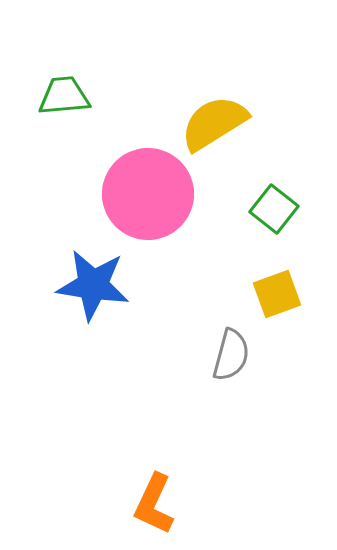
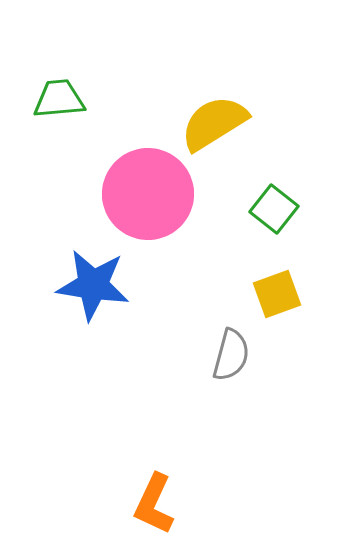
green trapezoid: moved 5 px left, 3 px down
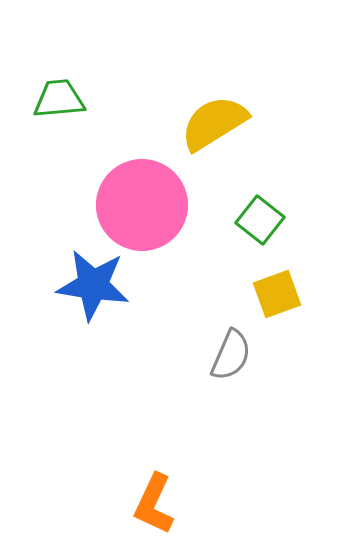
pink circle: moved 6 px left, 11 px down
green square: moved 14 px left, 11 px down
gray semicircle: rotated 8 degrees clockwise
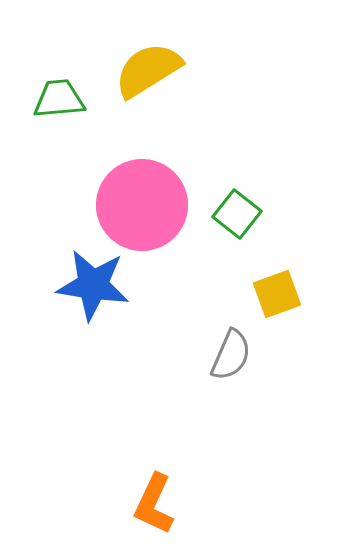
yellow semicircle: moved 66 px left, 53 px up
green square: moved 23 px left, 6 px up
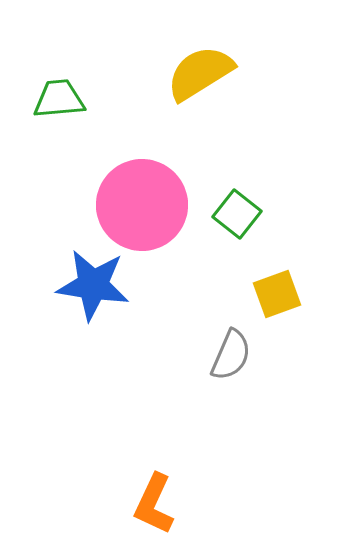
yellow semicircle: moved 52 px right, 3 px down
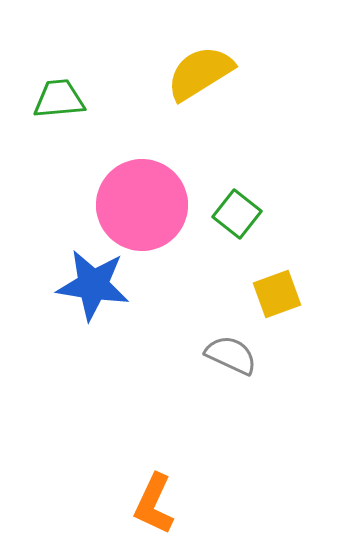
gray semicircle: rotated 88 degrees counterclockwise
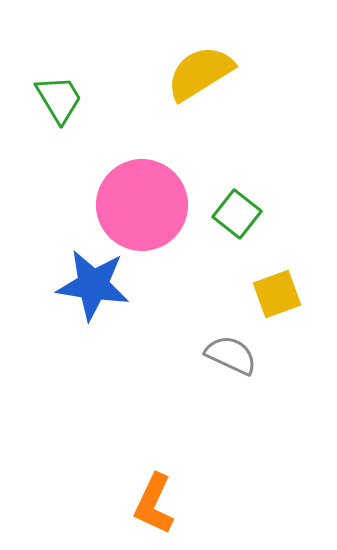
green trapezoid: rotated 64 degrees clockwise
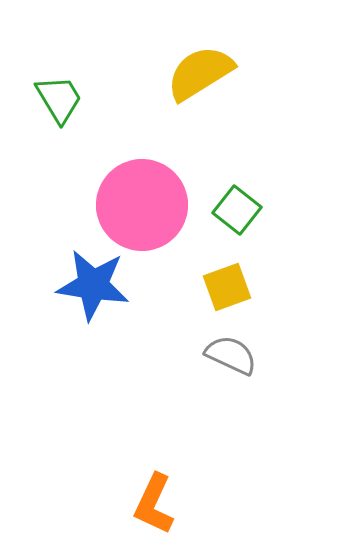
green square: moved 4 px up
yellow square: moved 50 px left, 7 px up
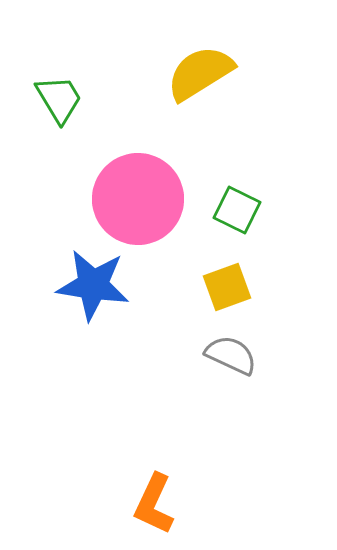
pink circle: moved 4 px left, 6 px up
green square: rotated 12 degrees counterclockwise
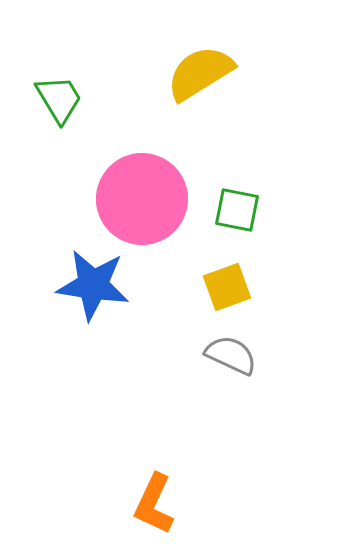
pink circle: moved 4 px right
green square: rotated 15 degrees counterclockwise
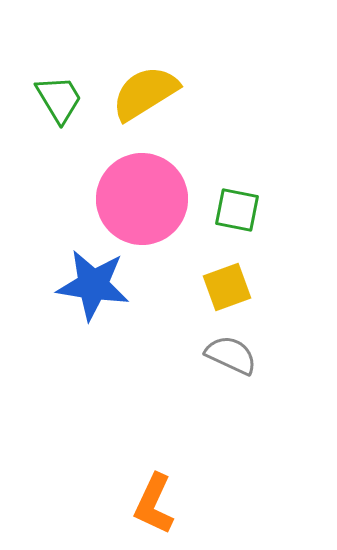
yellow semicircle: moved 55 px left, 20 px down
